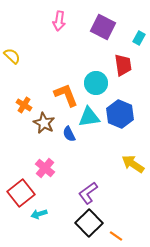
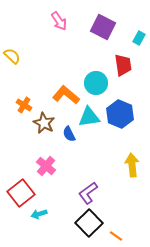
pink arrow: rotated 42 degrees counterclockwise
orange L-shape: rotated 28 degrees counterclockwise
yellow arrow: moved 1 px left, 1 px down; rotated 50 degrees clockwise
pink cross: moved 1 px right, 2 px up
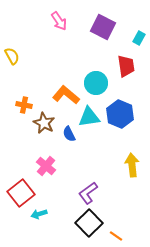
yellow semicircle: rotated 18 degrees clockwise
red trapezoid: moved 3 px right, 1 px down
orange cross: rotated 21 degrees counterclockwise
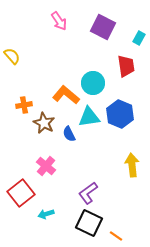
yellow semicircle: rotated 12 degrees counterclockwise
cyan circle: moved 3 px left
orange cross: rotated 21 degrees counterclockwise
cyan arrow: moved 7 px right
black square: rotated 20 degrees counterclockwise
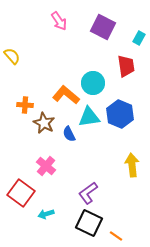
orange cross: moved 1 px right; rotated 14 degrees clockwise
red square: rotated 16 degrees counterclockwise
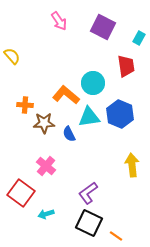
brown star: rotated 30 degrees counterclockwise
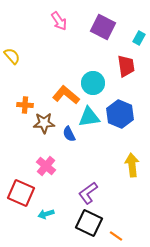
red square: rotated 12 degrees counterclockwise
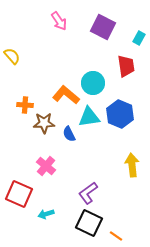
red square: moved 2 px left, 1 px down
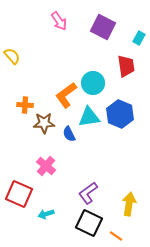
orange L-shape: rotated 76 degrees counterclockwise
yellow arrow: moved 3 px left, 39 px down; rotated 15 degrees clockwise
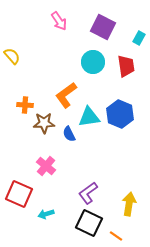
cyan circle: moved 21 px up
